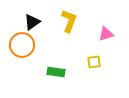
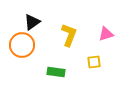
yellow L-shape: moved 14 px down
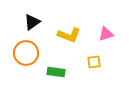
yellow L-shape: rotated 90 degrees clockwise
orange circle: moved 4 px right, 8 px down
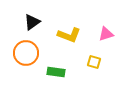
yellow square: rotated 24 degrees clockwise
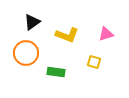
yellow L-shape: moved 2 px left
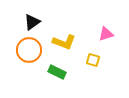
yellow L-shape: moved 3 px left, 7 px down
orange circle: moved 3 px right, 3 px up
yellow square: moved 1 px left, 2 px up
green rectangle: moved 1 px right; rotated 18 degrees clockwise
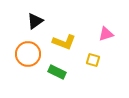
black triangle: moved 3 px right, 1 px up
orange circle: moved 1 px left, 4 px down
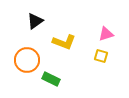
orange circle: moved 1 px left, 6 px down
yellow square: moved 8 px right, 4 px up
green rectangle: moved 6 px left, 7 px down
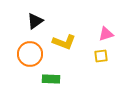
yellow square: rotated 24 degrees counterclockwise
orange circle: moved 3 px right, 6 px up
green rectangle: rotated 24 degrees counterclockwise
